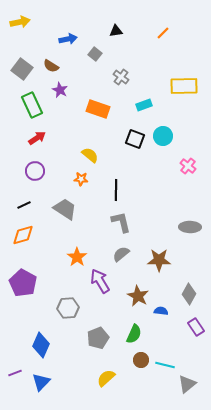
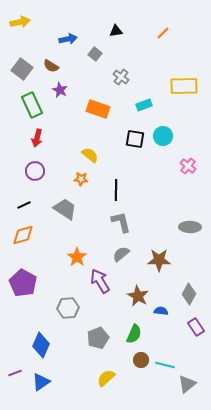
red arrow at (37, 138): rotated 138 degrees clockwise
black square at (135, 139): rotated 12 degrees counterclockwise
blue triangle at (41, 382): rotated 12 degrees clockwise
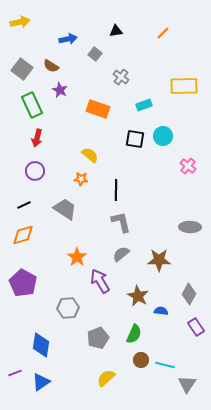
blue diamond at (41, 345): rotated 15 degrees counterclockwise
gray triangle at (187, 384): rotated 18 degrees counterclockwise
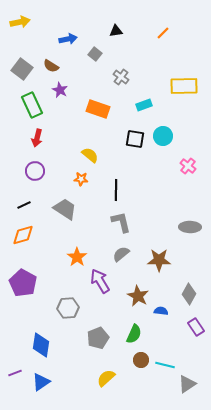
gray triangle at (187, 384): rotated 24 degrees clockwise
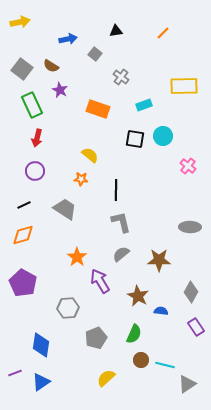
gray diamond at (189, 294): moved 2 px right, 2 px up
gray pentagon at (98, 338): moved 2 px left
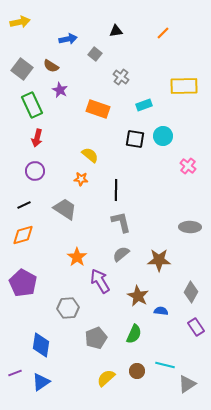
brown circle at (141, 360): moved 4 px left, 11 px down
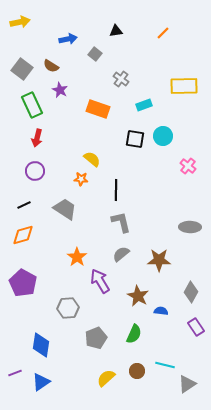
gray cross at (121, 77): moved 2 px down
yellow semicircle at (90, 155): moved 2 px right, 4 px down
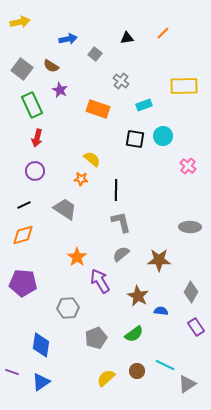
black triangle at (116, 31): moved 11 px right, 7 px down
gray cross at (121, 79): moved 2 px down
purple pentagon at (23, 283): rotated 24 degrees counterclockwise
green semicircle at (134, 334): rotated 30 degrees clockwise
cyan line at (165, 365): rotated 12 degrees clockwise
purple line at (15, 373): moved 3 px left, 1 px up; rotated 40 degrees clockwise
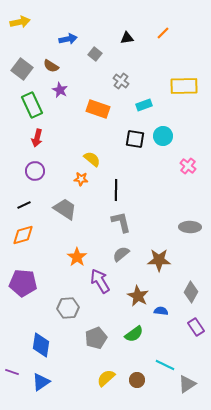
brown circle at (137, 371): moved 9 px down
